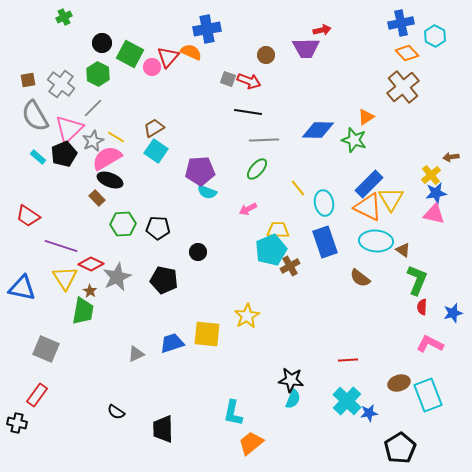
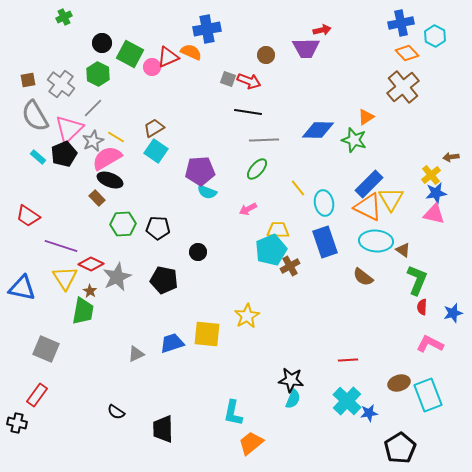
red triangle at (168, 57): rotated 25 degrees clockwise
brown semicircle at (360, 278): moved 3 px right, 1 px up
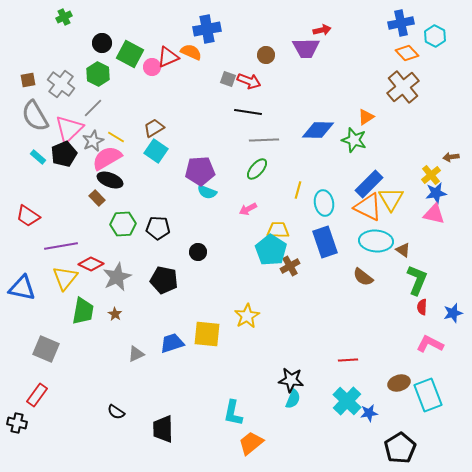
yellow line at (298, 188): moved 2 px down; rotated 54 degrees clockwise
purple line at (61, 246): rotated 28 degrees counterclockwise
cyan pentagon at (271, 250): rotated 16 degrees counterclockwise
yellow triangle at (65, 278): rotated 12 degrees clockwise
brown star at (90, 291): moved 25 px right, 23 px down
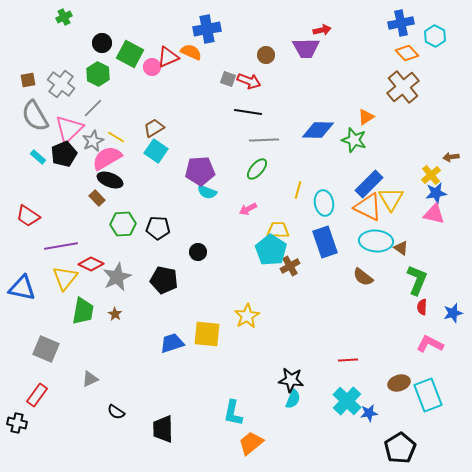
brown triangle at (403, 250): moved 2 px left, 2 px up
gray triangle at (136, 354): moved 46 px left, 25 px down
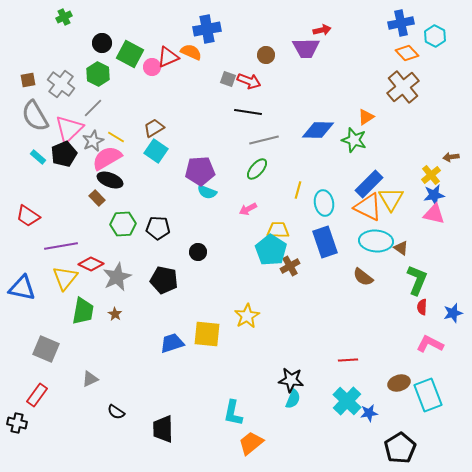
gray line at (264, 140): rotated 12 degrees counterclockwise
blue star at (436, 193): moved 2 px left, 2 px down
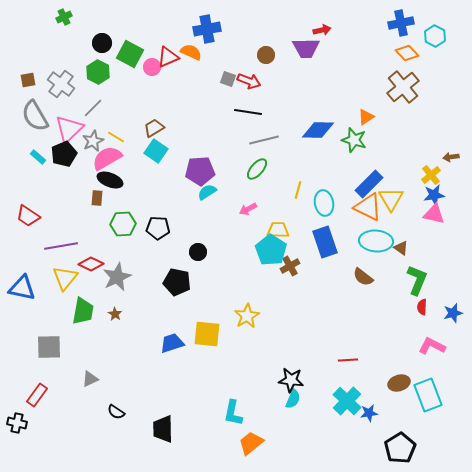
green hexagon at (98, 74): moved 2 px up
cyan semicircle at (207, 192): rotated 126 degrees clockwise
brown rectangle at (97, 198): rotated 49 degrees clockwise
black pentagon at (164, 280): moved 13 px right, 2 px down
pink L-shape at (430, 344): moved 2 px right, 2 px down
gray square at (46, 349): moved 3 px right, 2 px up; rotated 24 degrees counterclockwise
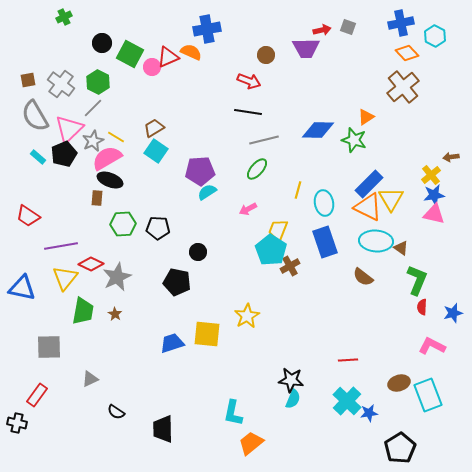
green hexagon at (98, 72): moved 10 px down
gray square at (228, 79): moved 120 px right, 52 px up
yellow trapezoid at (278, 230): rotated 70 degrees counterclockwise
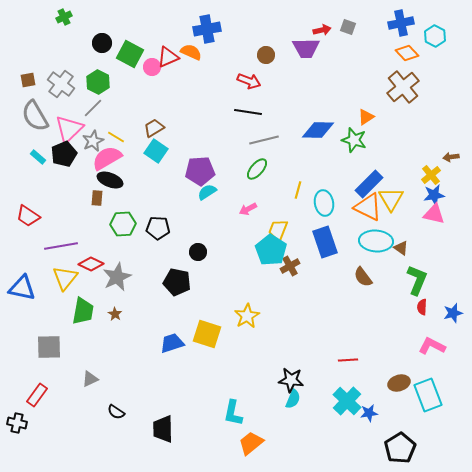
brown semicircle at (363, 277): rotated 15 degrees clockwise
yellow square at (207, 334): rotated 12 degrees clockwise
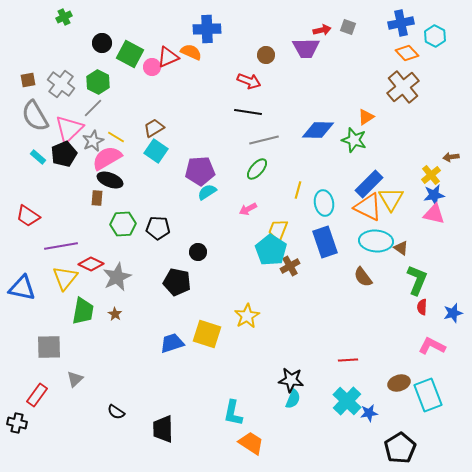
blue cross at (207, 29): rotated 8 degrees clockwise
gray triangle at (90, 379): moved 15 px left; rotated 18 degrees counterclockwise
orange trapezoid at (251, 443): rotated 72 degrees clockwise
